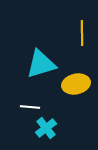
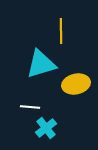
yellow line: moved 21 px left, 2 px up
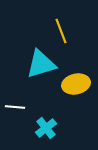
yellow line: rotated 20 degrees counterclockwise
white line: moved 15 px left
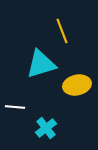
yellow line: moved 1 px right
yellow ellipse: moved 1 px right, 1 px down
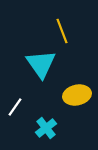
cyan triangle: rotated 48 degrees counterclockwise
yellow ellipse: moved 10 px down
white line: rotated 60 degrees counterclockwise
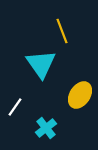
yellow ellipse: moved 3 px right; rotated 44 degrees counterclockwise
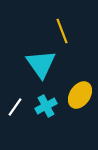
cyan cross: moved 22 px up; rotated 10 degrees clockwise
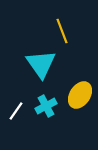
white line: moved 1 px right, 4 px down
